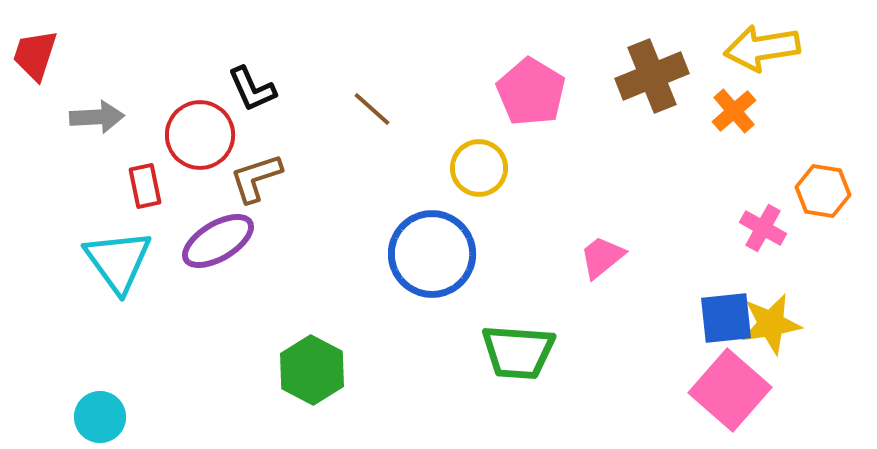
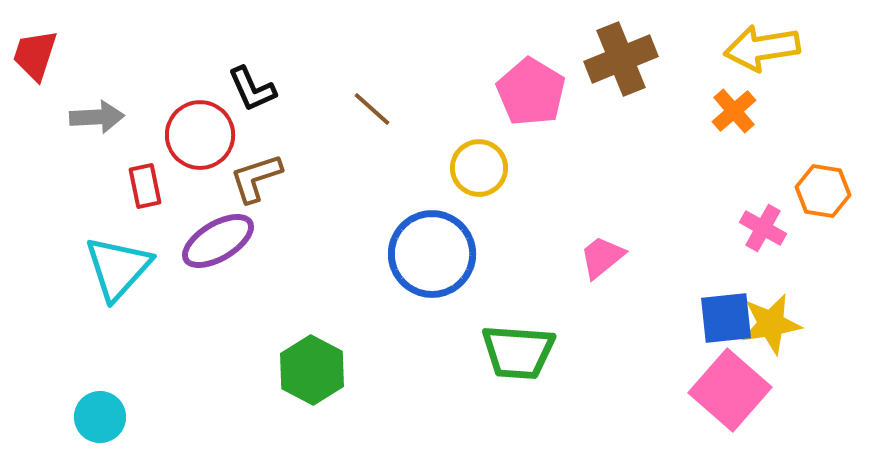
brown cross: moved 31 px left, 17 px up
cyan triangle: moved 7 px down; rotated 18 degrees clockwise
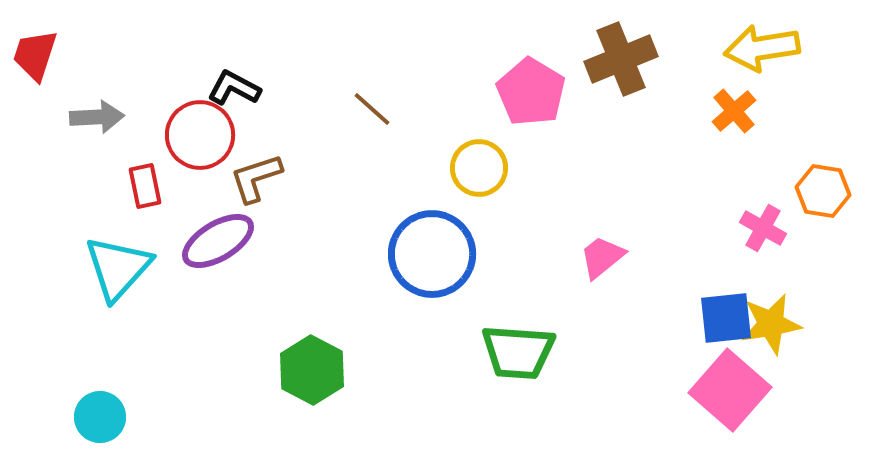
black L-shape: moved 18 px left, 1 px up; rotated 142 degrees clockwise
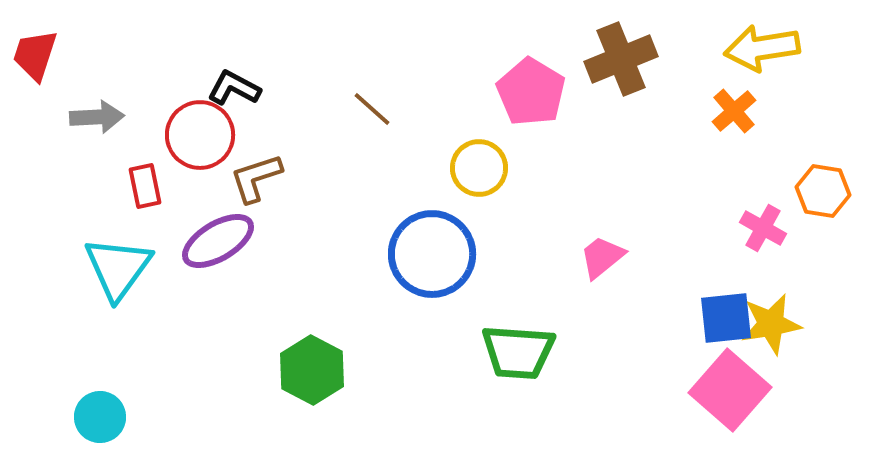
cyan triangle: rotated 6 degrees counterclockwise
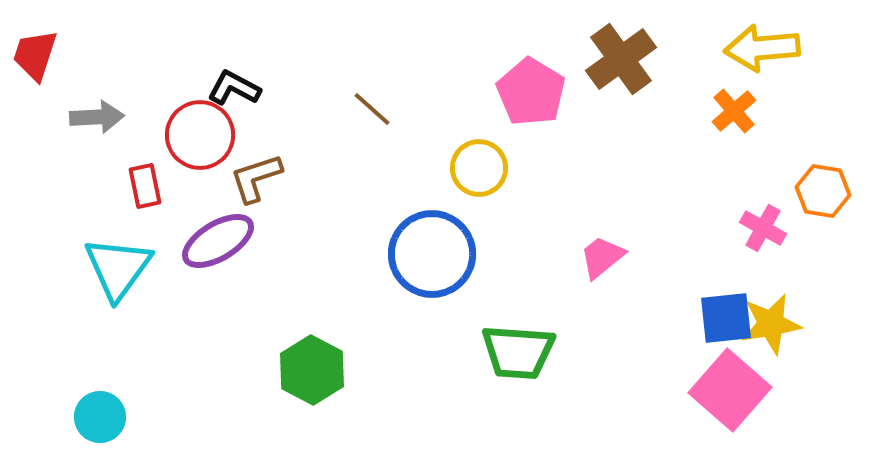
yellow arrow: rotated 4 degrees clockwise
brown cross: rotated 14 degrees counterclockwise
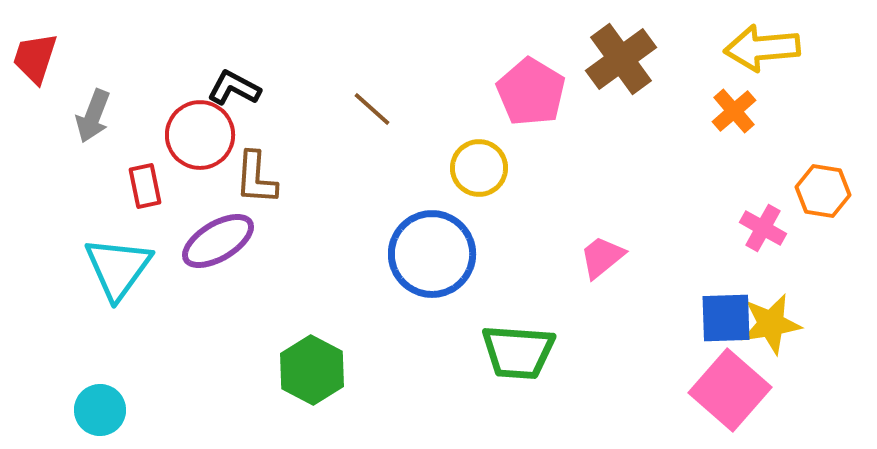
red trapezoid: moved 3 px down
gray arrow: moved 4 px left, 1 px up; rotated 114 degrees clockwise
brown L-shape: rotated 68 degrees counterclockwise
blue square: rotated 4 degrees clockwise
cyan circle: moved 7 px up
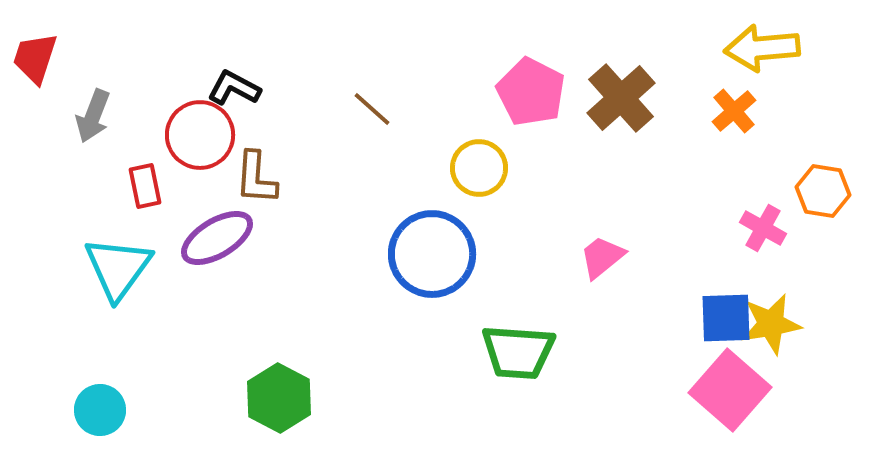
brown cross: moved 39 px down; rotated 6 degrees counterclockwise
pink pentagon: rotated 4 degrees counterclockwise
purple ellipse: moved 1 px left, 3 px up
green hexagon: moved 33 px left, 28 px down
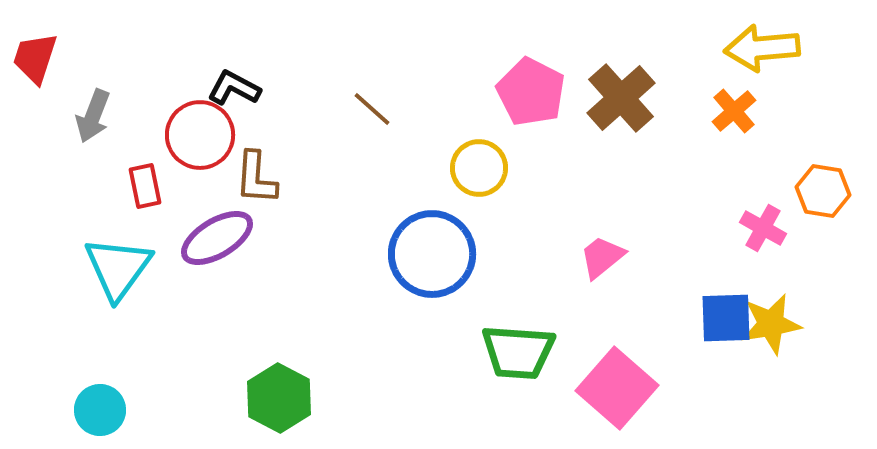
pink square: moved 113 px left, 2 px up
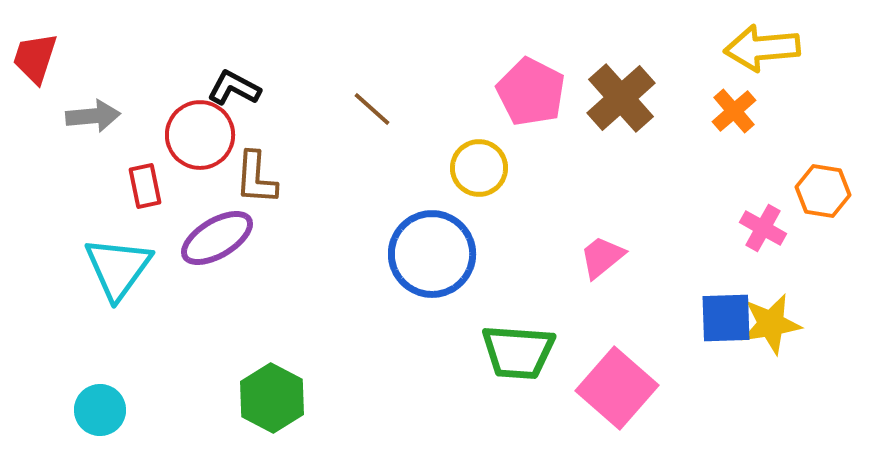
gray arrow: rotated 116 degrees counterclockwise
green hexagon: moved 7 px left
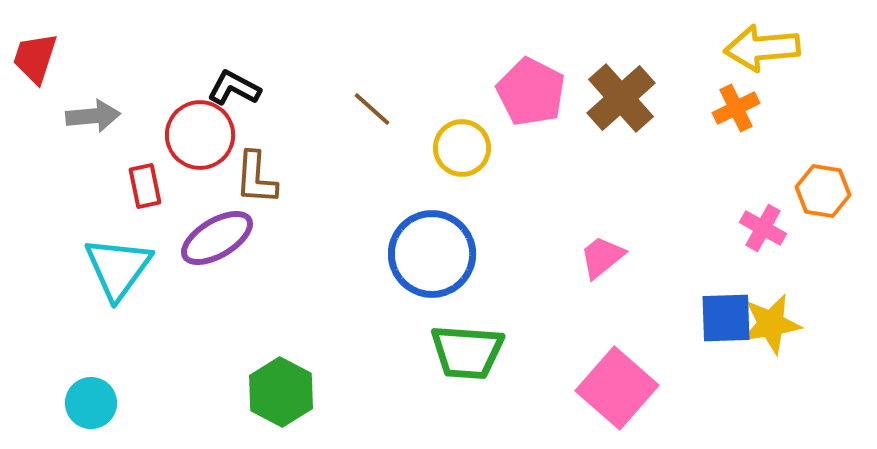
orange cross: moved 2 px right, 3 px up; rotated 15 degrees clockwise
yellow circle: moved 17 px left, 20 px up
green trapezoid: moved 51 px left
green hexagon: moved 9 px right, 6 px up
cyan circle: moved 9 px left, 7 px up
